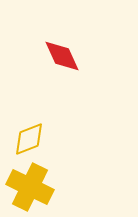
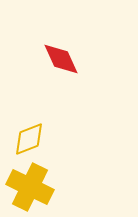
red diamond: moved 1 px left, 3 px down
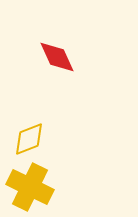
red diamond: moved 4 px left, 2 px up
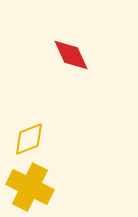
red diamond: moved 14 px right, 2 px up
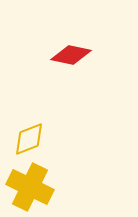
red diamond: rotated 54 degrees counterclockwise
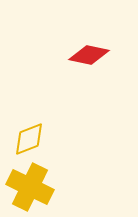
red diamond: moved 18 px right
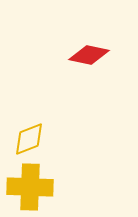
yellow cross: rotated 24 degrees counterclockwise
